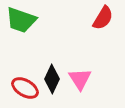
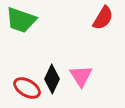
pink triangle: moved 1 px right, 3 px up
red ellipse: moved 2 px right
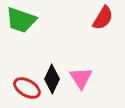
pink triangle: moved 2 px down
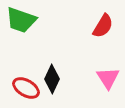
red semicircle: moved 8 px down
pink triangle: moved 27 px right
red ellipse: moved 1 px left
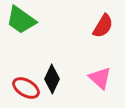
green trapezoid: rotated 16 degrees clockwise
pink triangle: moved 8 px left; rotated 15 degrees counterclockwise
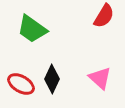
green trapezoid: moved 11 px right, 9 px down
red semicircle: moved 1 px right, 10 px up
red ellipse: moved 5 px left, 4 px up
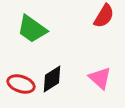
black diamond: rotated 32 degrees clockwise
red ellipse: rotated 12 degrees counterclockwise
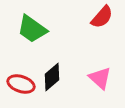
red semicircle: moved 2 px left, 1 px down; rotated 10 degrees clockwise
black diamond: moved 2 px up; rotated 8 degrees counterclockwise
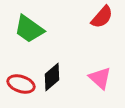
green trapezoid: moved 3 px left
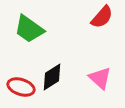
black diamond: rotated 8 degrees clockwise
red ellipse: moved 3 px down
